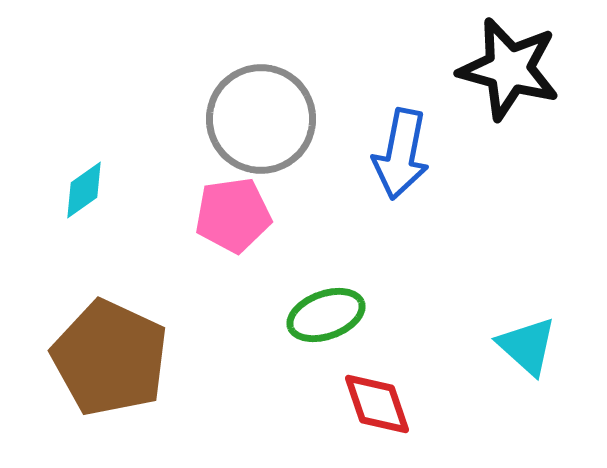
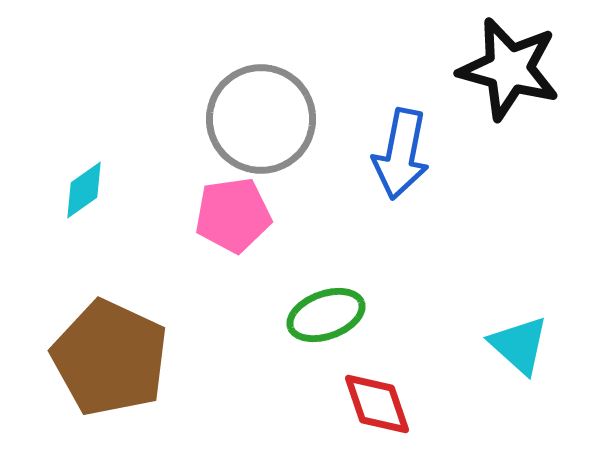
cyan triangle: moved 8 px left, 1 px up
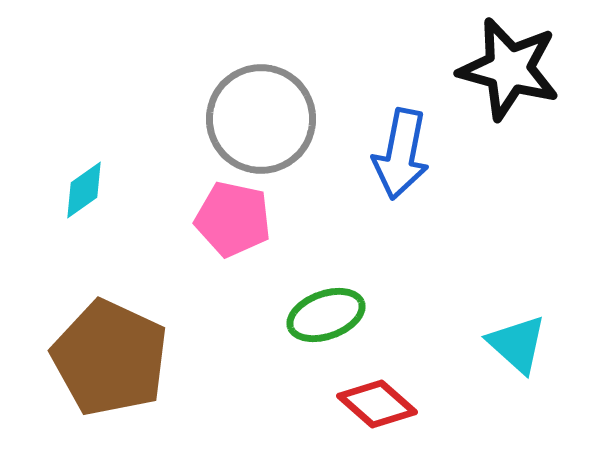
pink pentagon: moved 4 px down; rotated 20 degrees clockwise
cyan triangle: moved 2 px left, 1 px up
red diamond: rotated 30 degrees counterclockwise
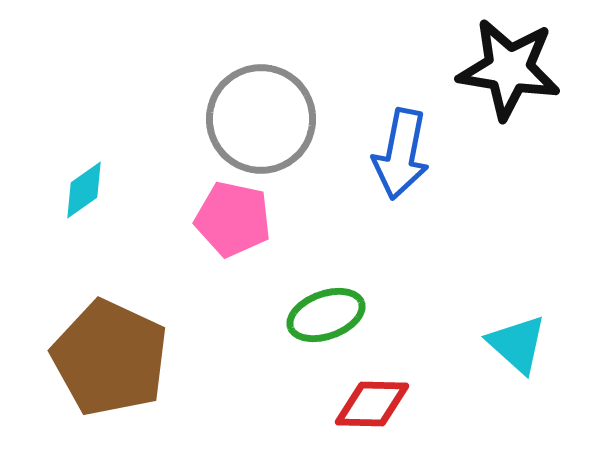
black star: rotated 6 degrees counterclockwise
red diamond: moved 5 px left; rotated 40 degrees counterclockwise
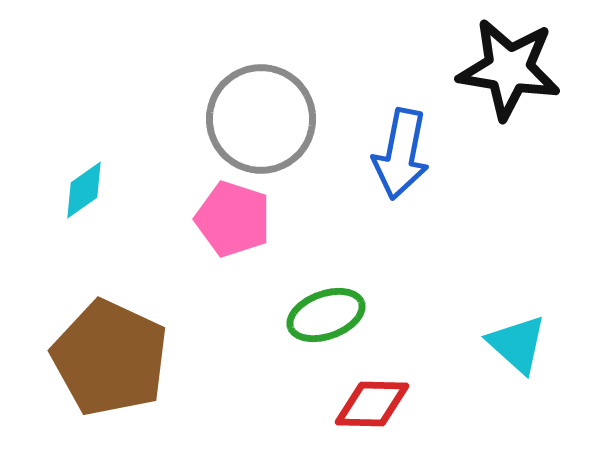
pink pentagon: rotated 6 degrees clockwise
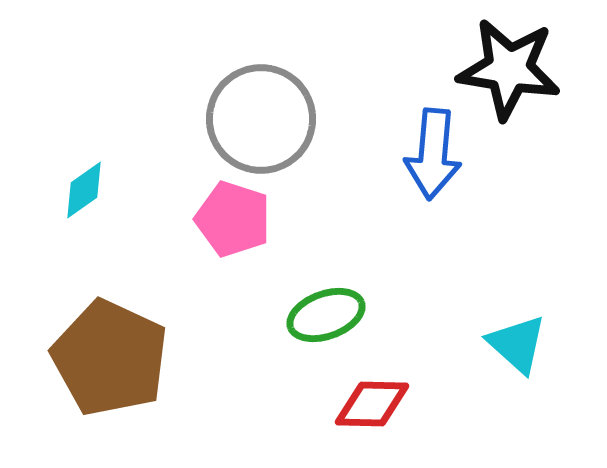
blue arrow: moved 32 px right; rotated 6 degrees counterclockwise
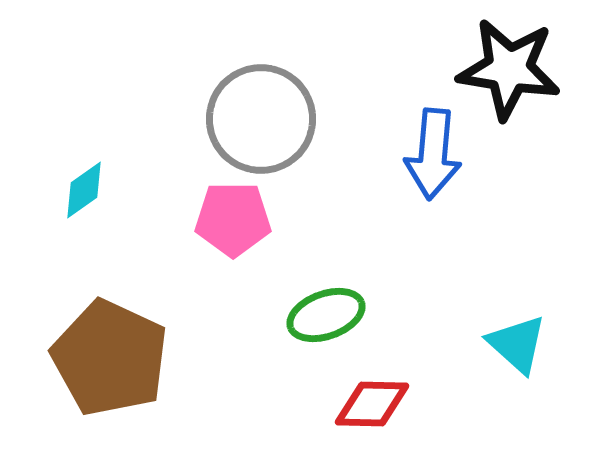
pink pentagon: rotated 18 degrees counterclockwise
